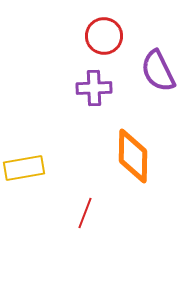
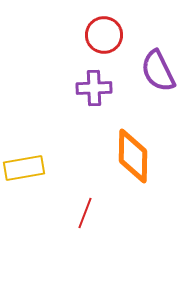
red circle: moved 1 px up
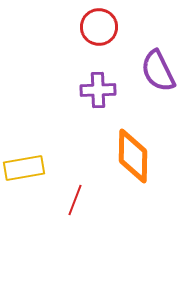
red circle: moved 5 px left, 8 px up
purple cross: moved 4 px right, 2 px down
red line: moved 10 px left, 13 px up
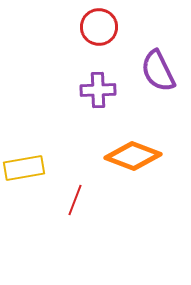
orange diamond: rotated 70 degrees counterclockwise
